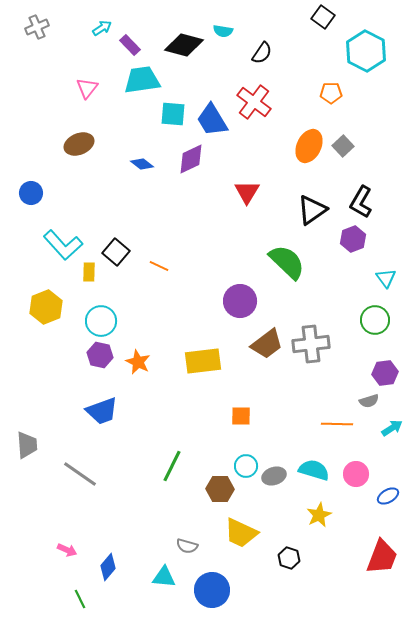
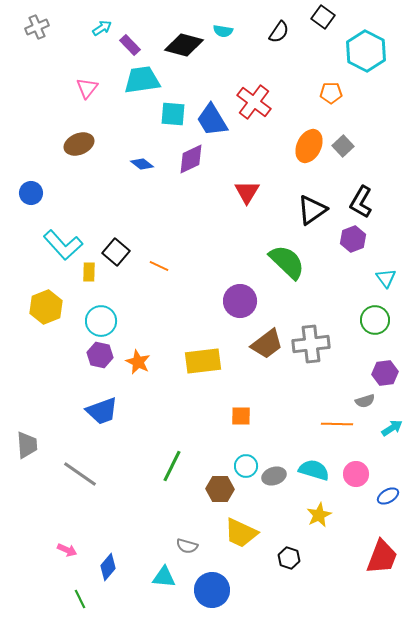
black semicircle at (262, 53): moved 17 px right, 21 px up
gray semicircle at (369, 401): moved 4 px left
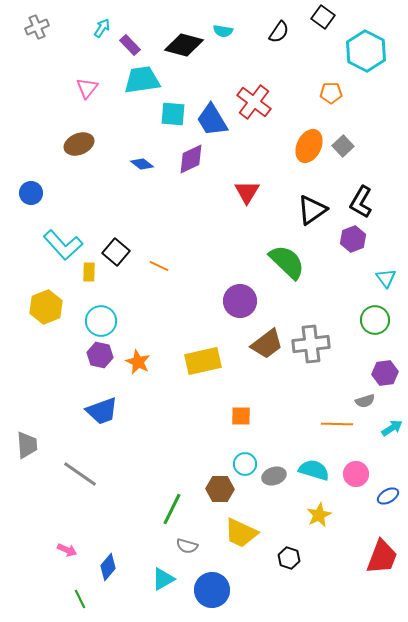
cyan arrow at (102, 28): rotated 24 degrees counterclockwise
yellow rectangle at (203, 361): rotated 6 degrees counterclockwise
green line at (172, 466): moved 43 px down
cyan circle at (246, 466): moved 1 px left, 2 px up
cyan triangle at (164, 577): moved 1 px left, 2 px down; rotated 35 degrees counterclockwise
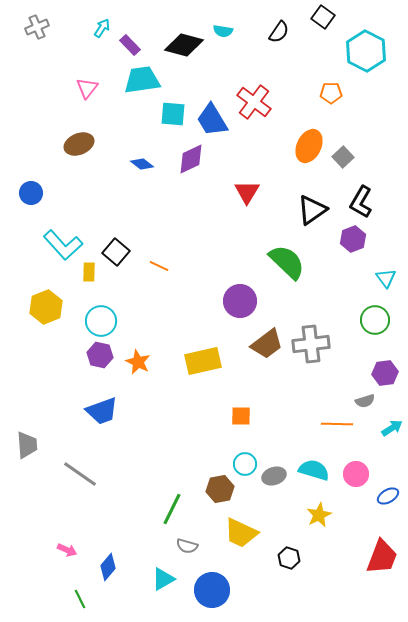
gray square at (343, 146): moved 11 px down
brown hexagon at (220, 489): rotated 12 degrees counterclockwise
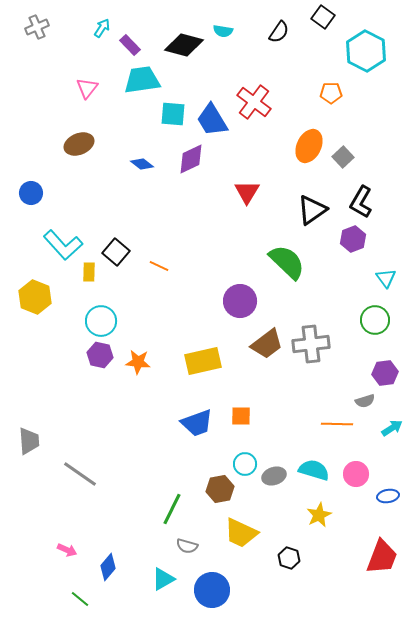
yellow hexagon at (46, 307): moved 11 px left, 10 px up; rotated 16 degrees counterclockwise
orange star at (138, 362): rotated 20 degrees counterclockwise
blue trapezoid at (102, 411): moved 95 px right, 12 px down
gray trapezoid at (27, 445): moved 2 px right, 4 px up
blue ellipse at (388, 496): rotated 20 degrees clockwise
green line at (80, 599): rotated 24 degrees counterclockwise
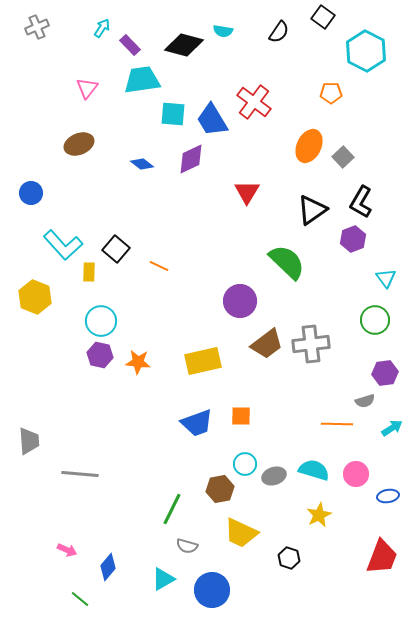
black square at (116, 252): moved 3 px up
gray line at (80, 474): rotated 30 degrees counterclockwise
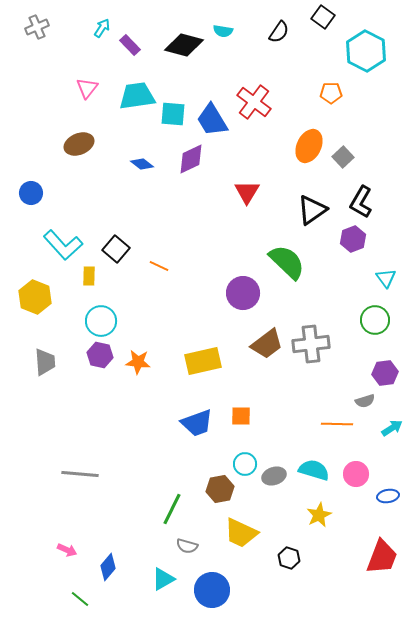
cyan trapezoid at (142, 80): moved 5 px left, 16 px down
yellow rectangle at (89, 272): moved 4 px down
purple circle at (240, 301): moved 3 px right, 8 px up
gray trapezoid at (29, 441): moved 16 px right, 79 px up
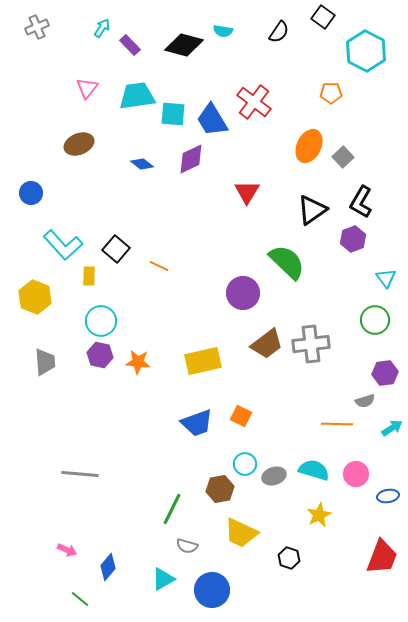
orange square at (241, 416): rotated 25 degrees clockwise
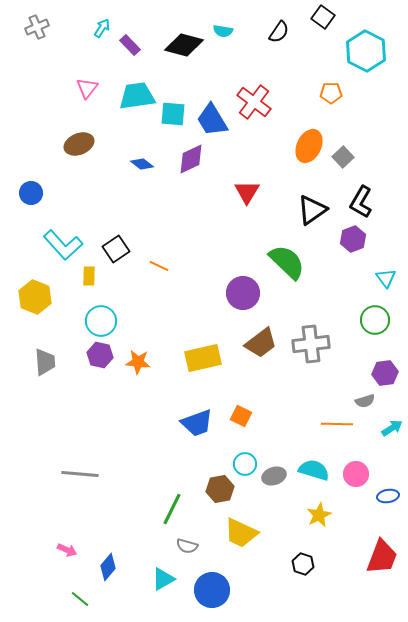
black square at (116, 249): rotated 16 degrees clockwise
brown trapezoid at (267, 344): moved 6 px left, 1 px up
yellow rectangle at (203, 361): moved 3 px up
black hexagon at (289, 558): moved 14 px right, 6 px down
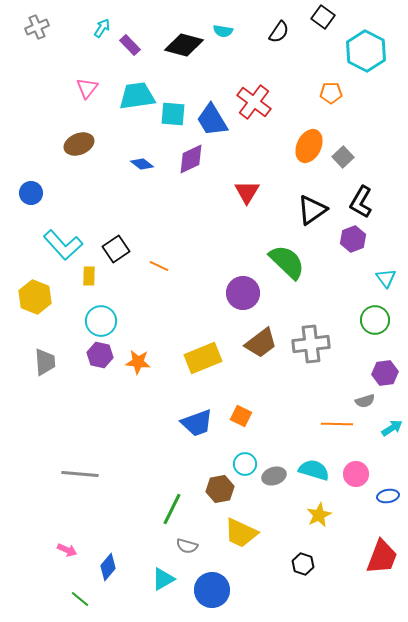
yellow rectangle at (203, 358): rotated 9 degrees counterclockwise
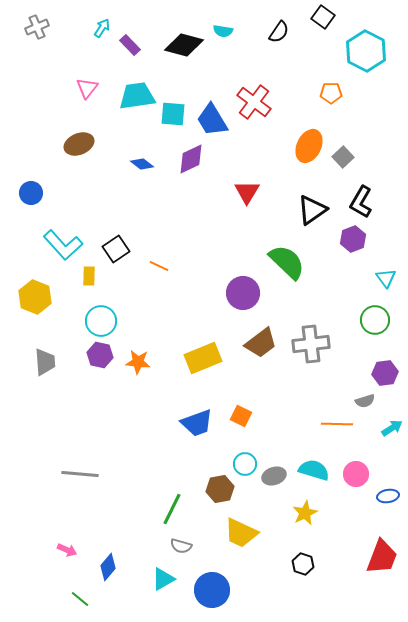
yellow star at (319, 515): moved 14 px left, 2 px up
gray semicircle at (187, 546): moved 6 px left
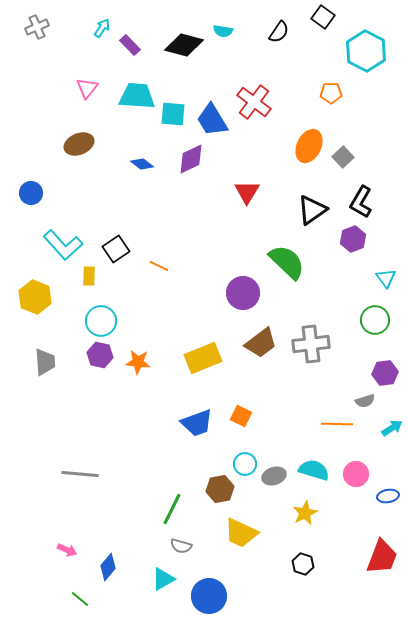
cyan trapezoid at (137, 96): rotated 12 degrees clockwise
blue circle at (212, 590): moved 3 px left, 6 px down
